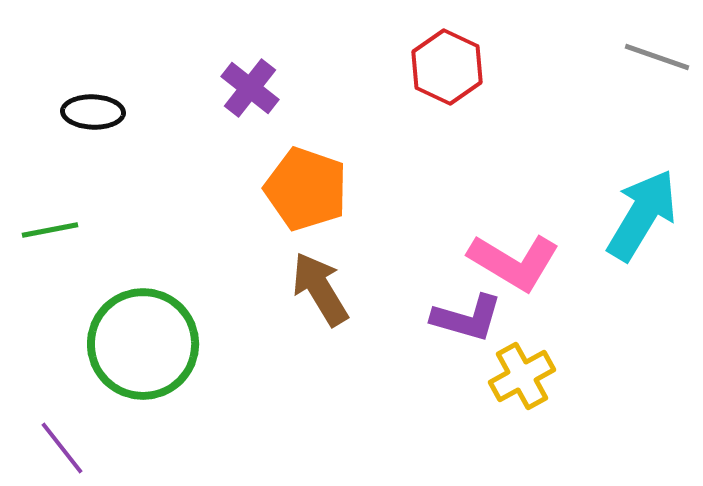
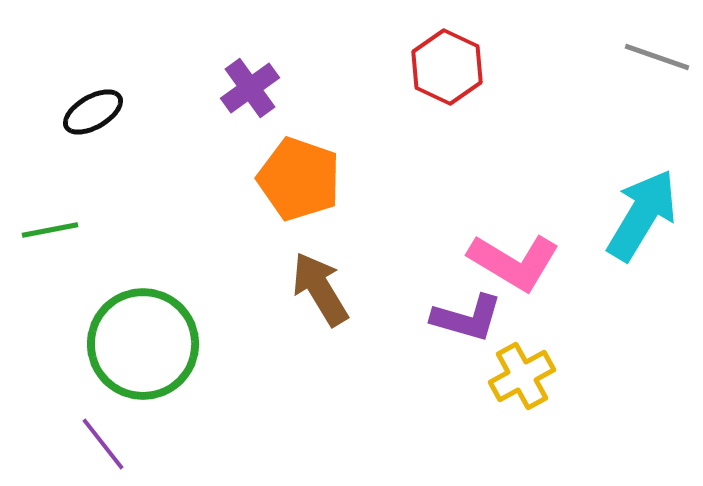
purple cross: rotated 16 degrees clockwise
black ellipse: rotated 32 degrees counterclockwise
orange pentagon: moved 7 px left, 10 px up
purple line: moved 41 px right, 4 px up
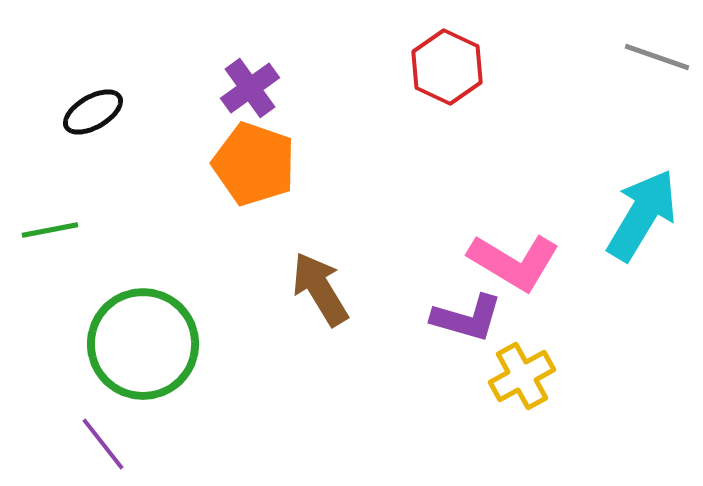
orange pentagon: moved 45 px left, 15 px up
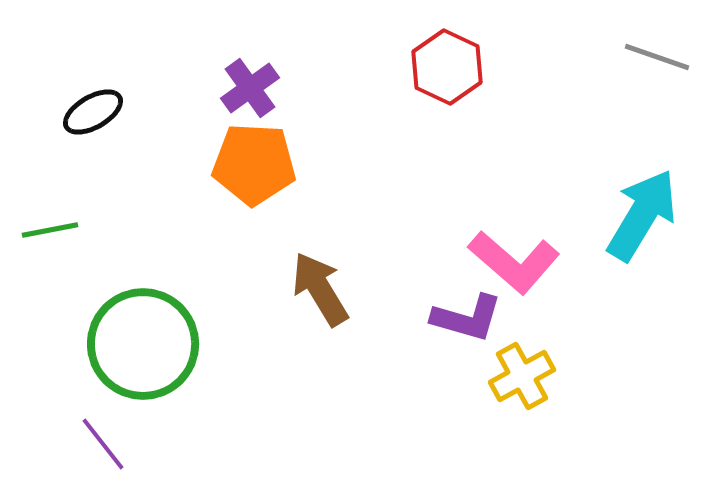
orange pentagon: rotated 16 degrees counterclockwise
pink L-shape: rotated 10 degrees clockwise
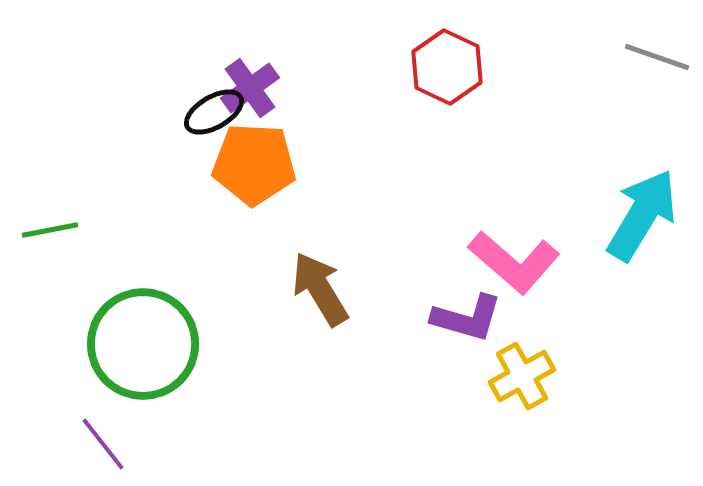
black ellipse: moved 121 px right
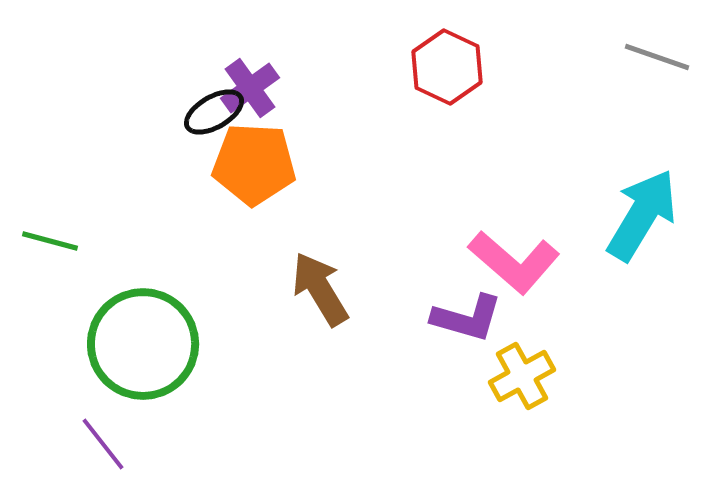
green line: moved 11 px down; rotated 26 degrees clockwise
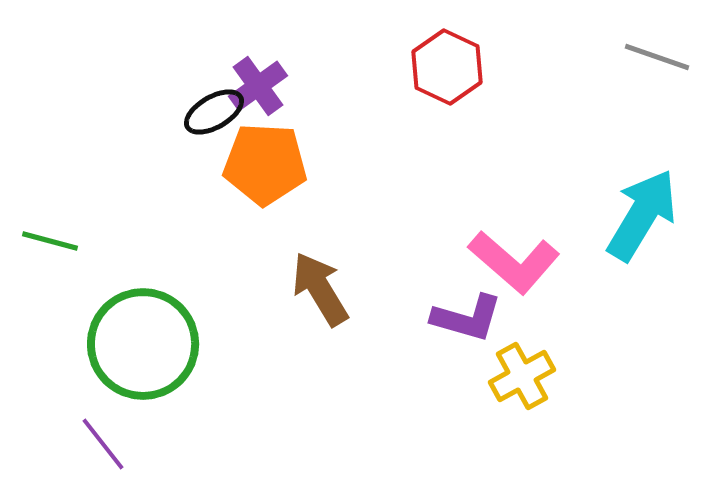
purple cross: moved 8 px right, 2 px up
orange pentagon: moved 11 px right
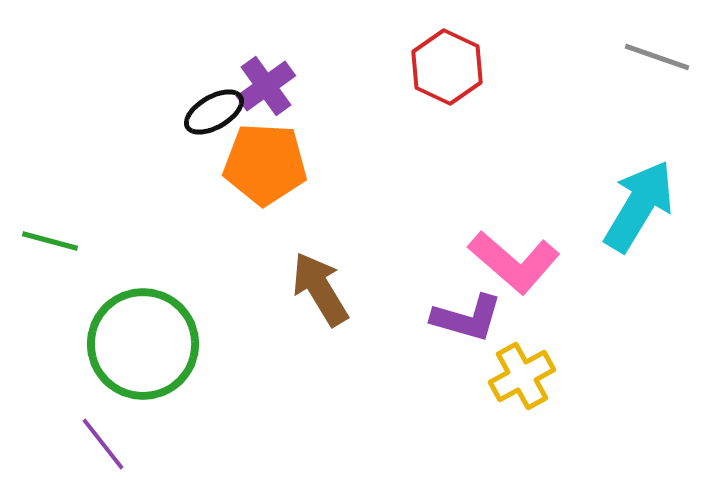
purple cross: moved 8 px right
cyan arrow: moved 3 px left, 9 px up
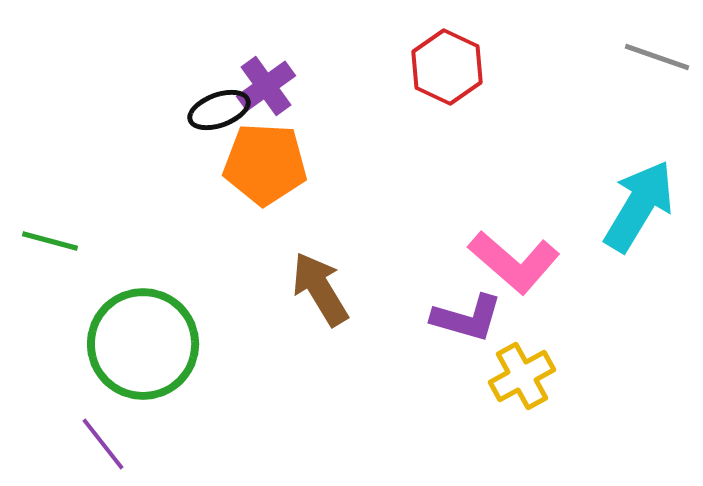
black ellipse: moved 5 px right, 2 px up; rotated 10 degrees clockwise
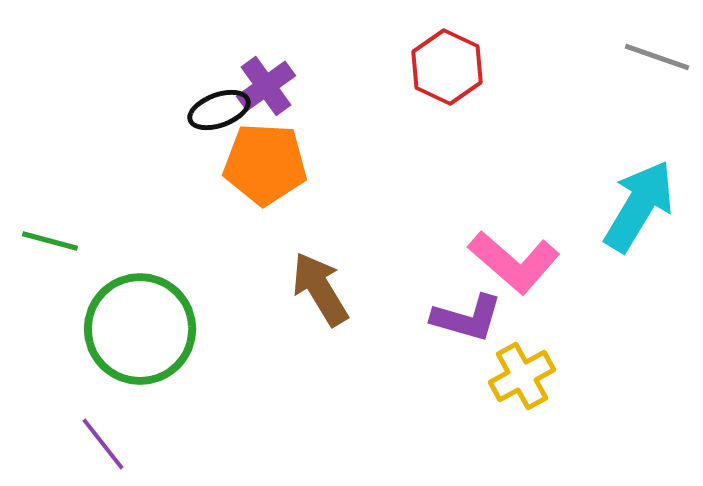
green circle: moved 3 px left, 15 px up
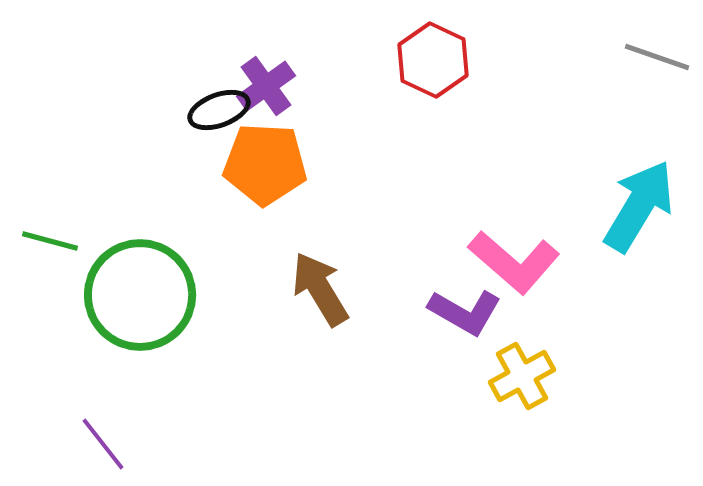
red hexagon: moved 14 px left, 7 px up
purple L-shape: moved 2 px left, 6 px up; rotated 14 degrees clockwise
green circle: moved 34 px up
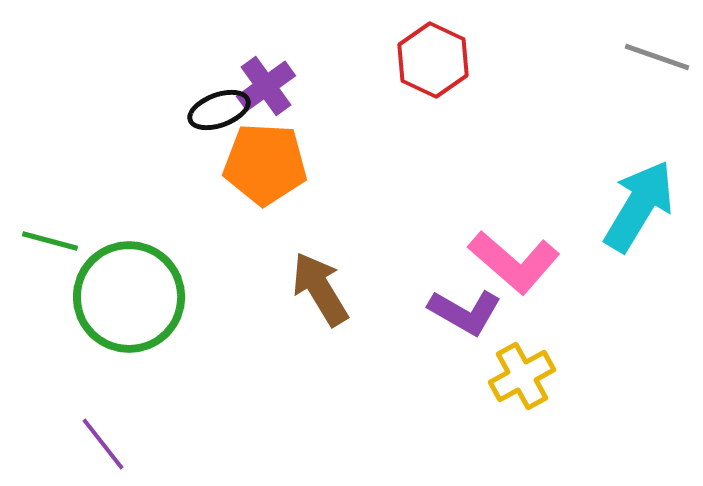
green circle: moved 11 px left, 2 px down
